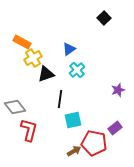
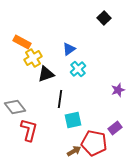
cyan cross: moved 1 px right, 1 px up
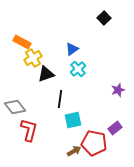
blue triangle: moved 3 px right
